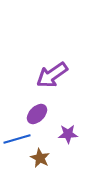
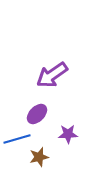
brown star: moved 1 px left, 1 px up; rotated 30 degrees clockwise
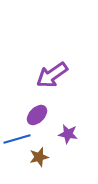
purple ellipse: moved 1 px down
purple star: rotated 12 degrees clockwise
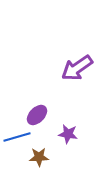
purple arrow: moved 25 px right, 7 px up
blue line: moved 2 px up
brown star: rotated 12 degrees clockwise
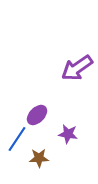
blue line: moved 2 px down; rotated 40 degrees counterclockwise
brown star: moved 1 px down
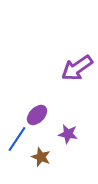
brown star: moved 2 px right, 1 px up; rotated 24 degrees clockwise
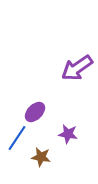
purple ellipse: moved 2 px left, 3 px up
blue line: moved 1 px up
brown star: rotated 12 degrees counterclockwise
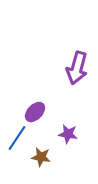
purple arrow: rotated 40 degrees counterclockwise
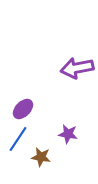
purple arrow: rotated 64 degrees clockwise
purple ellipse: moved 12 px left, 3 px up
blue line: moved 1 px right, 1 px down
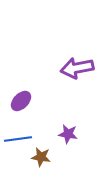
purple ellipse: moved 2 px left, 8 px up
blue line: rotated 48 degrees clockwise
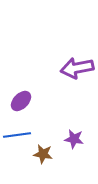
purple star: moved 6 px right, 5 px down
blue line: moved 1 px left, 4 px up
brown star: moved 2 px right, 3 px up
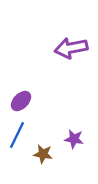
purple arrow: moved 6 px left, 20 px up
blue line: rotated 56 degrees counterclockwise
